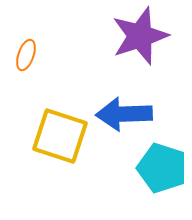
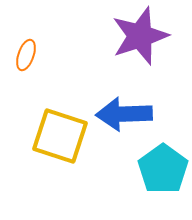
cyan pentagon: moved 1 px right, 1 px down; rotated 18 degrees clockwise
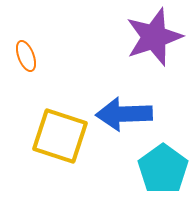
purple star: moved 14 px right, 1 px down
orange ellipse: moved 1 px down; rotated 40 degrees counterclockwise
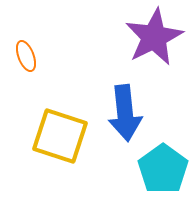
purple star: rotated 8 degrees counterclockwise
blue arrow: moved 1 px right, 1 px up; rotated 94 degrees counterclockwise
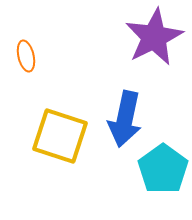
orange ellipse: rotated 8 degrees clockwise
blue arrow: moved 6 px down; rotated 18 degrees clockwise
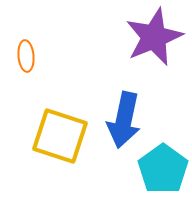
purple star: rotated 4 degrees clockwise
orange ellipse: rotated 8 degrees clockwise
blue arrow: moved 1 px left, 1 px down
